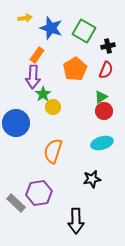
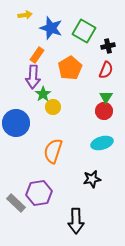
yellow arrow: moved 3 px up
orange pentagon: moved 5 px left, 1 px up
green triangle: moved 5 px right; rotated 24 degrees counterclockwise
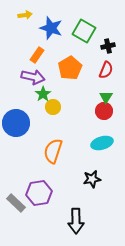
purple arrow: rotated 80 degrees counterclockwise
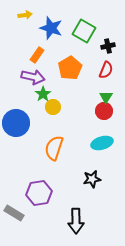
orange semicircle: moved 1 px right, 3 px up
gray rectangle: moved 2 px left, 10 px down; rotated 12 degrees counterclockwise
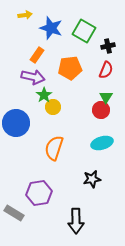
orange pentagon: rotated 25 degrees clockwise
green star: moved 1 px right, 1 px down
red circle: moved 3 px left, 1 px up
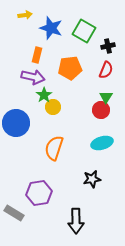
orange rectangle: rotated 21 degrees counterclockwise
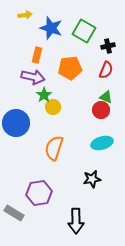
green triangle: rotated 40 degrees counterclockwise
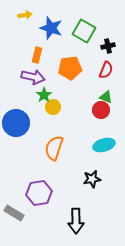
cyan ellipse: moved 2 px right, 2 px down
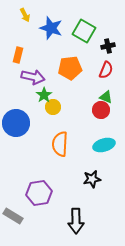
yellow arrow: rotated 72 degrees clockwise
orange rectangle: moved 19 px left
orange semicircle: moved 6 px right, 4 px up; rotated 15 degrees counterclockwise
gray rectangle: moved 1 px left, 3 px down
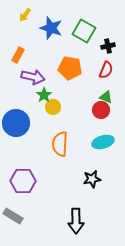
yellow arrow: rotated 64 degrees clockwise
orange rectangle: rotated 14 degrees clockwise
orange pentagon: rotated 15 degrees clockwise
cyan ellipse: moved 1 px left, 3 px up
purple hexagon: moved 16 px left, 12 px up; rotated 10 degrees clockwise
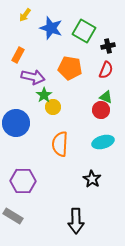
black star: rotated 30 degrees counterclockwise
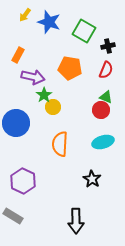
blue star: moved 2 px left, 6 px up
purple hexagon: rotated 25 degrees clockwise
